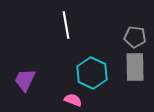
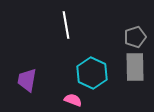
gray pentagon: rotated 25 degrees counterclockwise
purple trapezoid: moved 2 px right; rotated 15 degrees counterclockwise
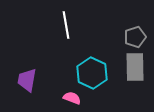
pink semicircle: moved 1 px left, 2 px up
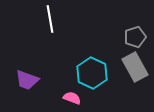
white line: moved 16 px left, 6 px up
gray rectangle: rotated 28 degrees counterclockwise
purple trapezoid: rotated 80 degrees counterclockwise
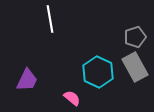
cyan hexagon: moved 6 px right, 1 px up
purple trapezoid: rotated 85 degrees counterclockwise
pink semicircle: rotated 18 degrees clockwise
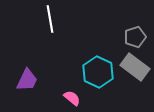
gray rectangle: rotated 24 degrees counterclockwise
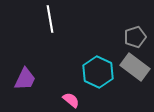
purple trapezoid: moved 2 px left, 1 px up
pink semicircle: moved 1 px left, 2 px down
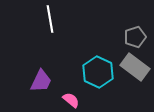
purple trapezoid: moved 16 px right, 2 px down
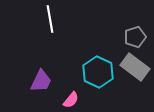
pink semicircle: rotated 90 degrees clockwise
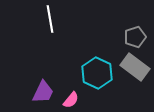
cyan hexagon: moved 1 px left, 1 px down
purple trapezoid: moved 2 px right, 11 px down
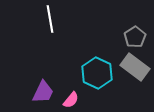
gray pentagon: rotated 15 degrees counterclockwise
